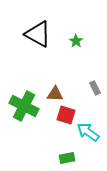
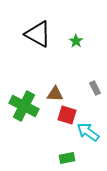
red square: moved 1 px right
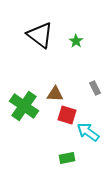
black triangle: moved 2 px right, 1 px down; rotated 8 degrees clockwise
green cross: rotated 8 degrees clockwise
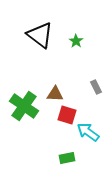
gray rectangle: moved 1 px right, 1 px up
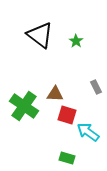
green rectangle: rotated 28 degrees clockwise
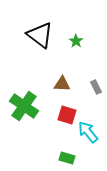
brown triangle: moved 7 px right, 10 px up
cyan arrow: rotated 15 degrees clockwise
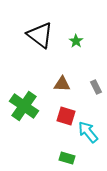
red square: moved 1 px left, 1 px down
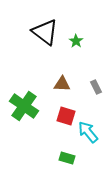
black triangle: moved 5 px right, 3 px up
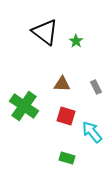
cyan arrow: moved 4 px right
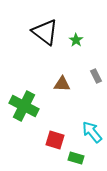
green star: moved 1 px up
gray rectangle: moved 11 px up
green cross: rotated 8 degrees counterclockwise
red square: moved 11 px left, 24 px down
green rectangle: moved 9 px right
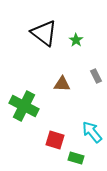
black triangle: moved 1 px left, 1 px down
